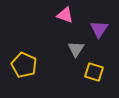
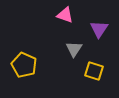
gray triangle: moved 2 px left
yellow square: moved 1 px up
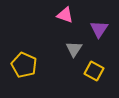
yellow square: rotated 12 degrees clockwise
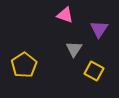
yellow pentagon: rotated 15 degrees clockwise
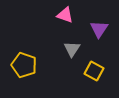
gray triangle: moved 2 px left
yellow pentagon: rotated 20 degrees counterclockwise
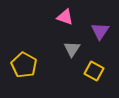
pink triangle: moved 2 px down
purple triangle: moved 1 px right, 2 px down
yellow pentagon: rotated 10 degrees clockwise
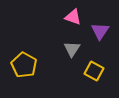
pink triangle: moved 8 px right
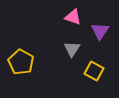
yellow pentagon: moved 3 px left, 3 px up
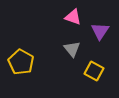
gray triangle: rotated 12 degrees counterclockwise
